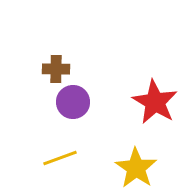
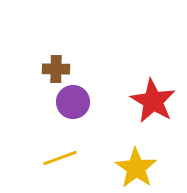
red star: moved 2 px left, 1 px up
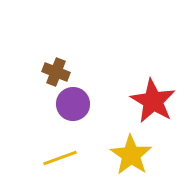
brown cross: moved 3 px down; rotated 20 degrees clockwise
purple circle: moved 2 px down
yellow star: moved 5 px left, 13 px up
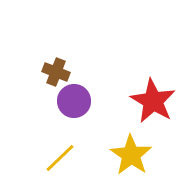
purple circle: moved 1 px right, 3 px up
yellow line: rotated 24 degrees counterclockwise
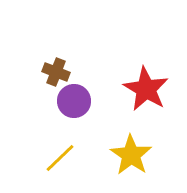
red star: moved 7 px left, 12 px up
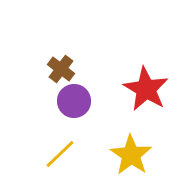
brown cross: moved 5 px right, 3 px up; rotated 16 degrees clockwise
yellow line: moved 4 px up
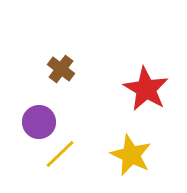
purple circle: moved 35 px left, 21 px down
yellow star: rotated 9 degrees counterclockwise
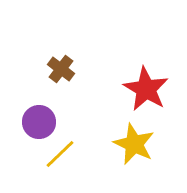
yellow star: moved 3 px right, 11 px up
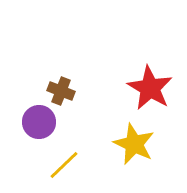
brown cross: moved 22 px down; rotated 16 degrees counterclockwise
red star: moved 4 px right, 1 px up
yellow line: moved 4 px right, 11 px down
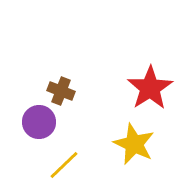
red star: rotated 9 degrees clockwise
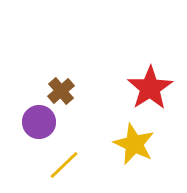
brown cross: rotated 28 degrees clockwise
